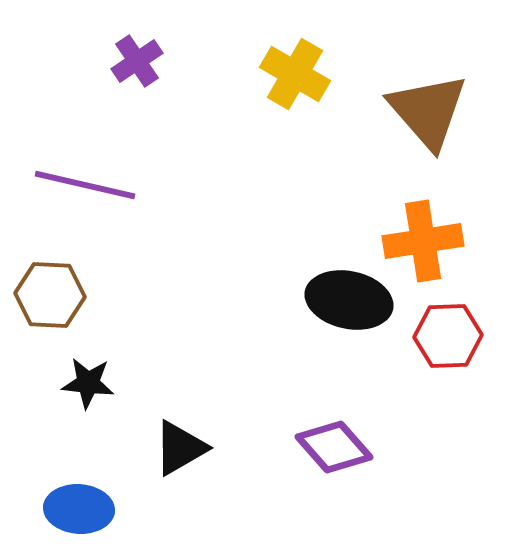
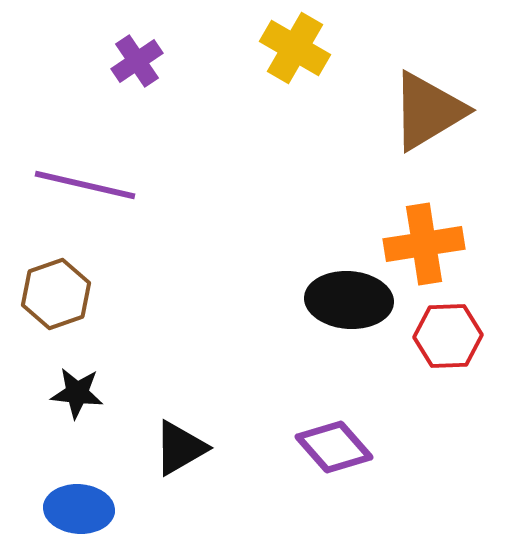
yellow cross: moved 26 px up
brown triangle: rotated 40 degrees clockwise
orange cross: moved 1 px right, 3 px down
brown hexagon: moved 6 px right, 1 px up; rotated 22 degrees counterclockwise
black ellipse: rotated 8 degrees counterclockwise
black star: moved 11 px left, 10 px down
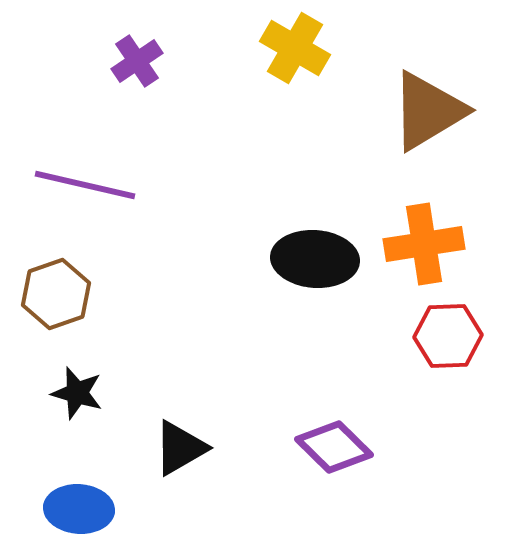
black ellipse: moved 34 px left, 41 px up
black star: rotated 10 degrees clockwise
purple diamond: rotated 4 degrees counterclockwise
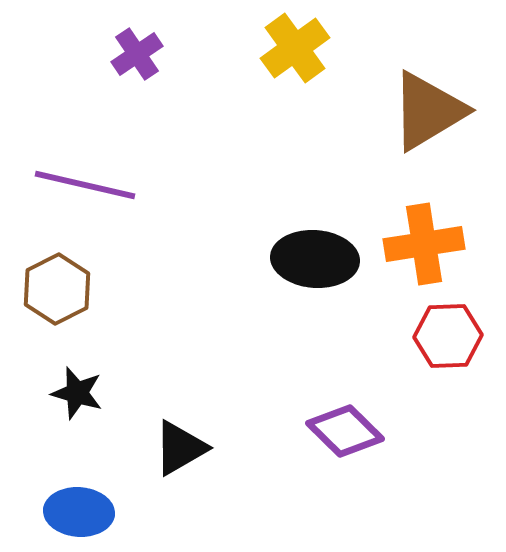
yellow cross: rotated 24 degrees clockwise
purple cross: moved 7 px up
brown hexagon: moved 1 px right, 5 px up; rotated 8 degrees counterclockwise
purple diamond: moved 11 px right, 16 px up
blue ellipse: moved 3 px down
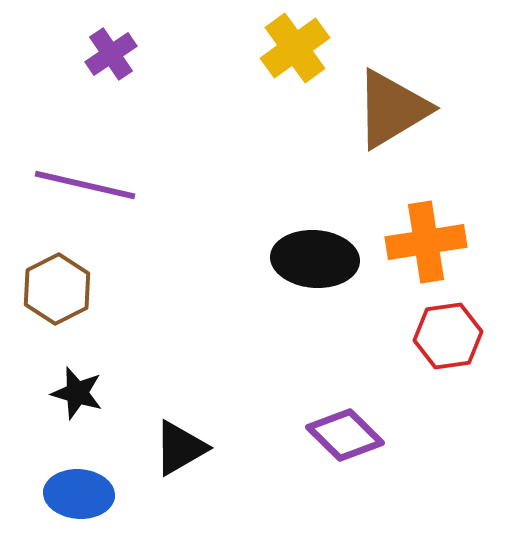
purple cross: moved 26 px left
brown triangle: moved 36 px left, 2 px up
orange cross: moved 2 px right, 2 px up
red hexagon: rotated 6 degrees counterclockwise
purple diamond: moved 4 px down
blue ellipse: moved 18 px up
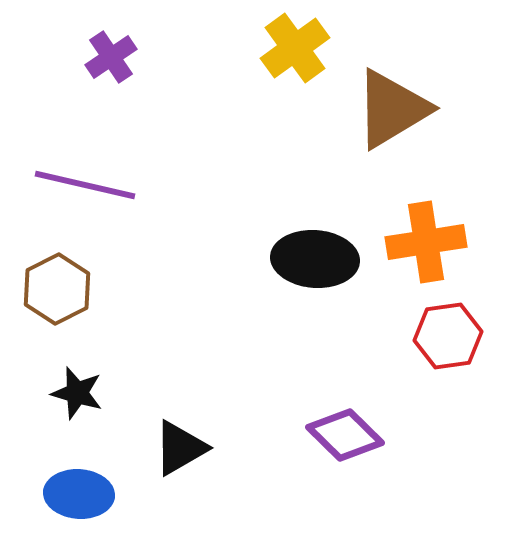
purple cross: moved 3 px down
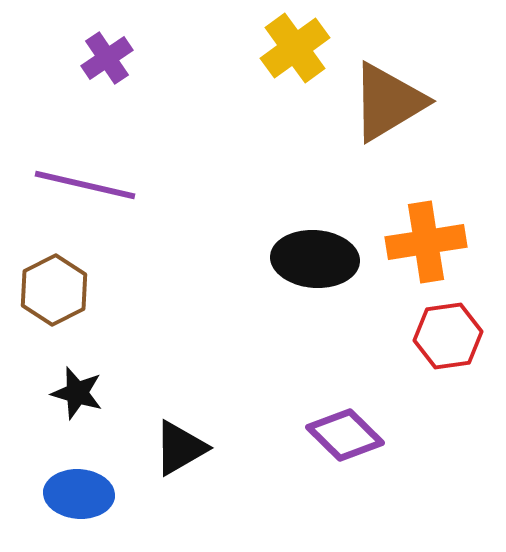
purple cross: moved 4 px left, 1 px down
brown triangle: moved 4 px left, 7 px up
brown hexagon: moved 3 px left, 1 px down
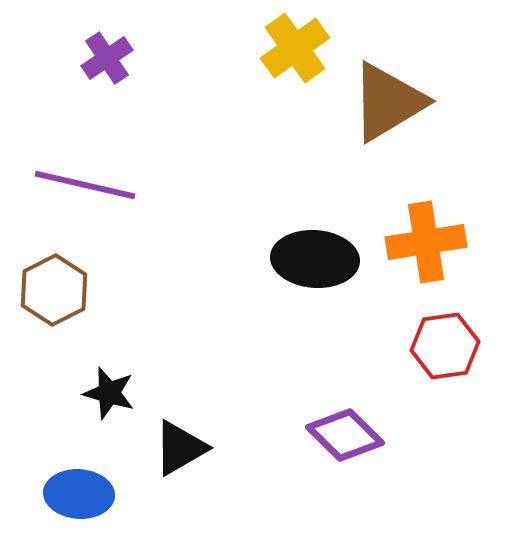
red hexagon: moved 3 px left, 10 px down
black star: moved 32 px right
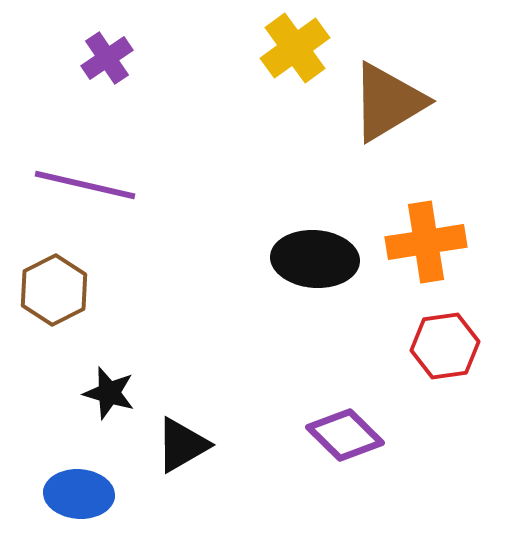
black triangle: moved 2 px right, 3 px up
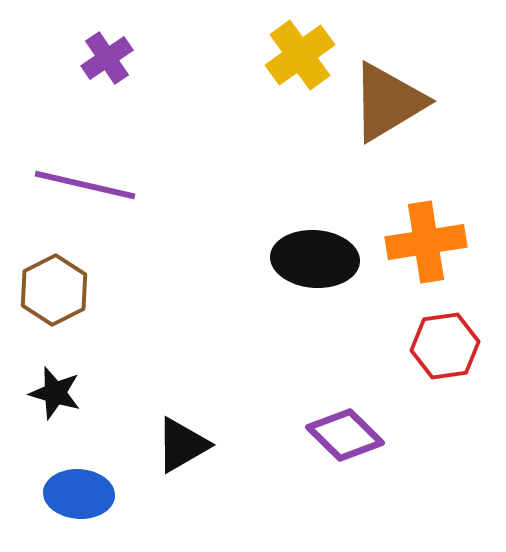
yellow cross: moved 5 px right, 7 px down
black star: moved 54 px left
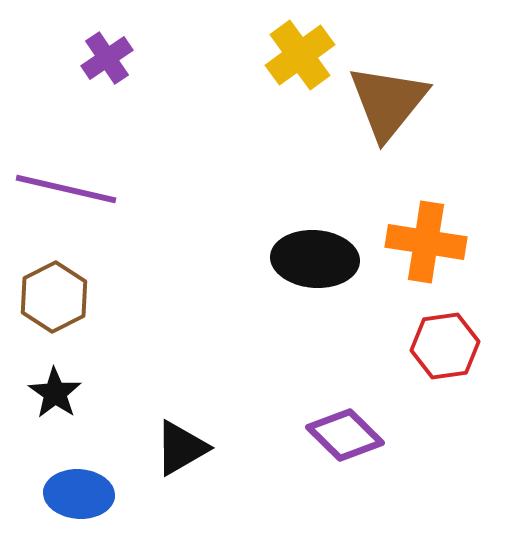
brown triangle: rotated 20 degrees counterclockwise
purple line: moved 19 px left, 4 px down
orange cross: rotated 18 degrees clockwise
brown hexagon: moved 7 px down
black star: rotated 18 degrees clockwise
black triangle: moved 1 px left, 3 px down
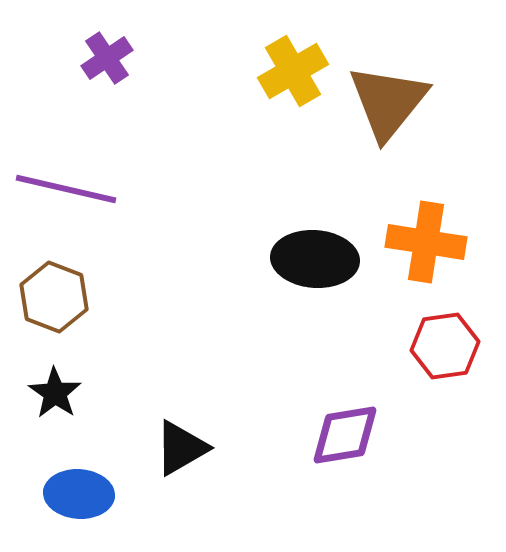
yellow cross: moved 7 px left, 16 px down; rotated 6 degrees clockwise
brown hexagon: rotated 12 degrees counterclockwise
purple diamond: rotated 54 degrees counterclockwise
